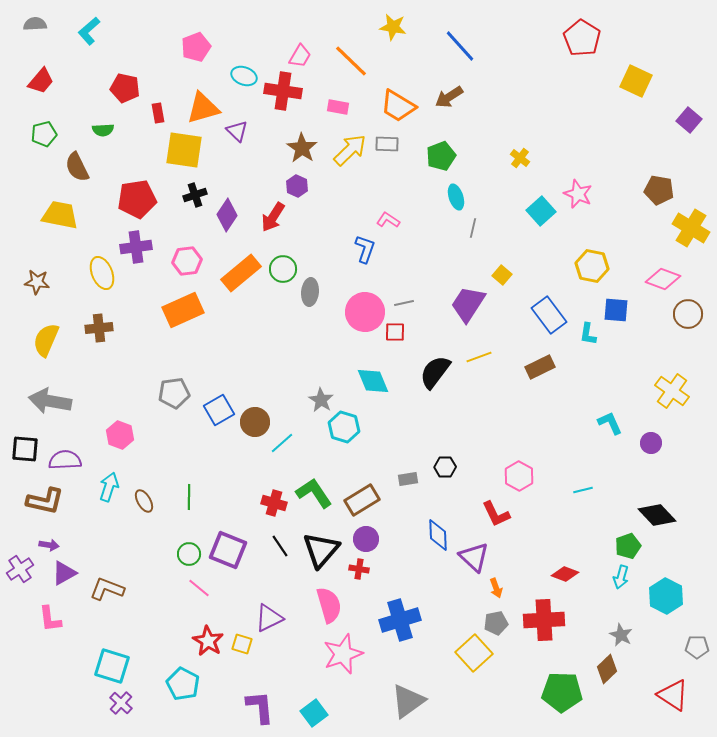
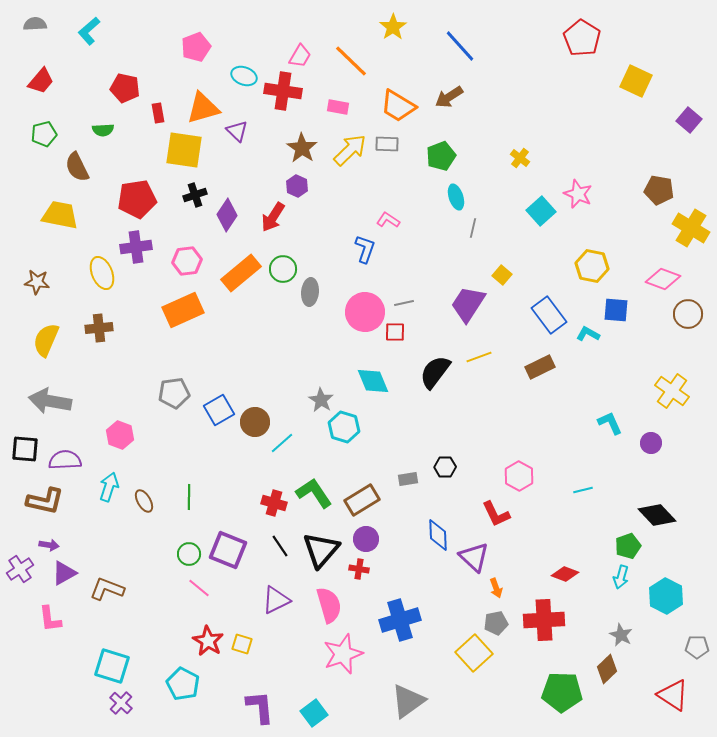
yellow star at (393, 27): rotated 28 degrees clockwise
cyan L-shape at (588, 334): rotated 110 degrees clockwise
purple triangle at (269, 618): moved 7 px right, 18 px up
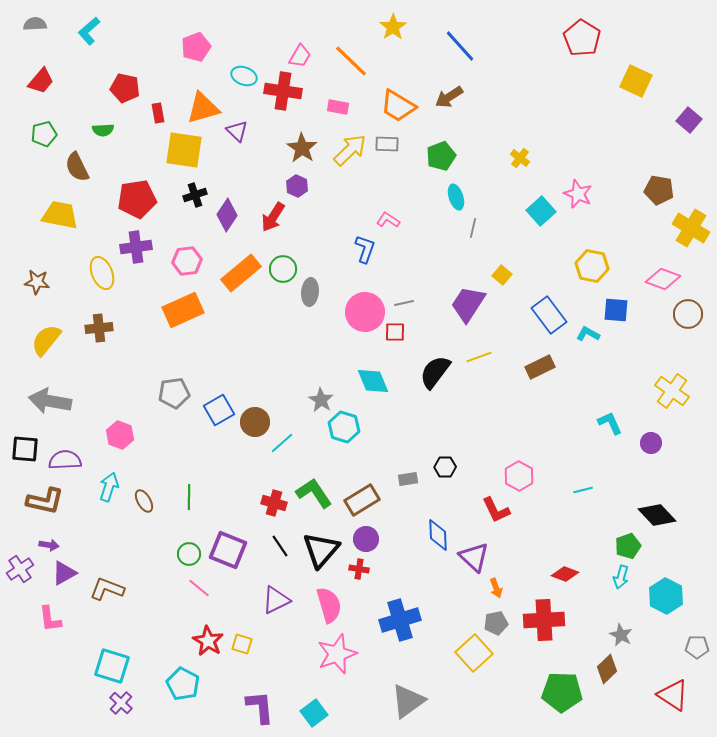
yellow semicircle at (46, 340): rotated 16 degrees clockwise
red L-shape at (496, 514): moved 4 px up
pink star at (343, 654): moved 6 px left
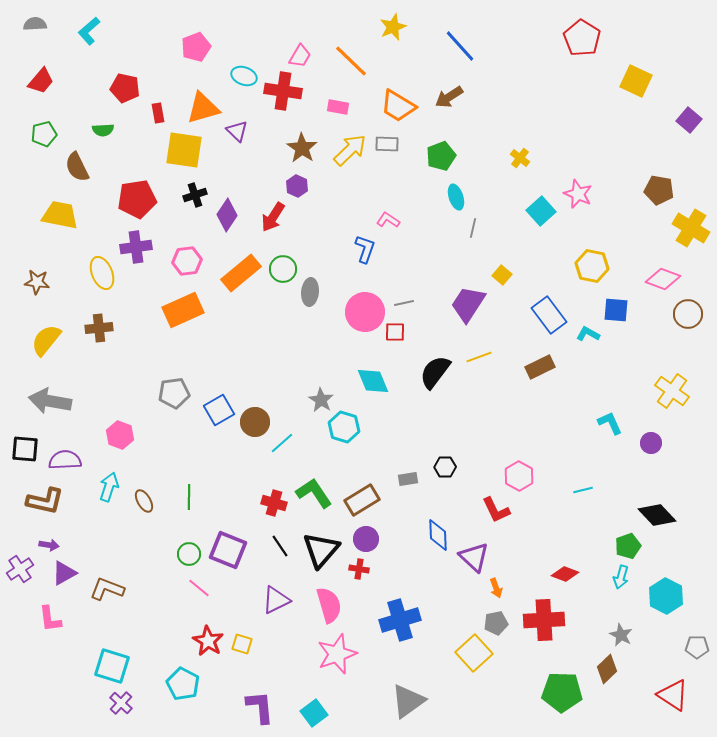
yellow star at (393, 27): rotated 12 degrees clockwise
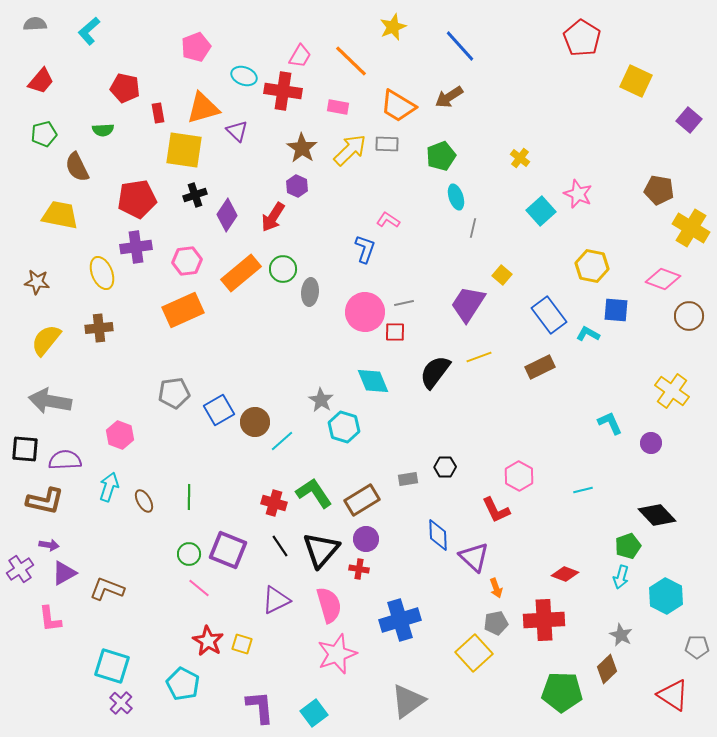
brown circle at (688, 314): moved 1 px right, 2 px down
cyan line at (282, 443): moved 2 px up
